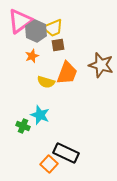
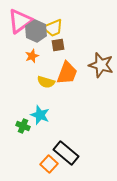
black rectangle: rotated 15 degrees clockwise
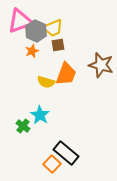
pink triangle: rotated 16 degrees clockwise
orange star: moved 5 px up
orange trapezoid: moved 1 px left, 1 px down
cyan star: rotated 12 degrees clockwise
green cross: rotated 16 degrees clockwise
orange square: moved 3 px right
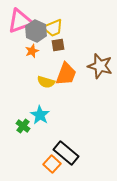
brown star: moved 1 px left, 1 px down
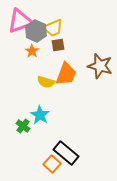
orange star: rotated 16 degrees counterclockwise
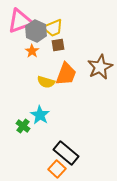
brown star: moved 1 px down; rotated 30 degrees clockwise
orange square: moved 5 px right, 5 px down
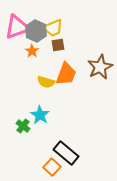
pink triangle: moved 3 px left, 6 px down
orange square: moved 5 px left, 2 px up
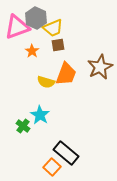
gray hexagon: moved 13 px up
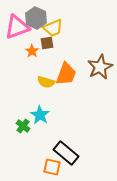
brown square: moved 11 px left, 2 px up
orange square: rotated 30 degrees counterclockwise
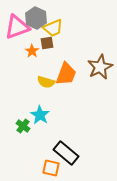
orange square: moved 1 px left, 1 px down
